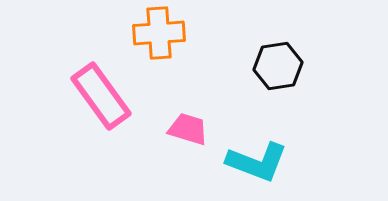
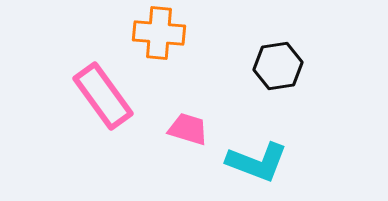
orange cross: rotated 9 degrees clockwise
pink rectangle: moved 2 px right
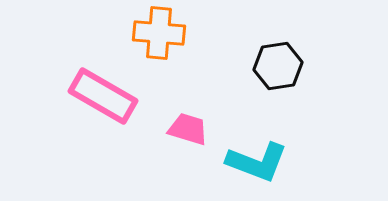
pink rectangle: rotated 24 degrees counterclockwise
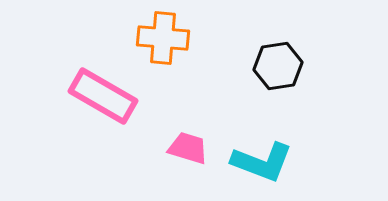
orange cross: moved 4 px right, 5 px down
pink trapezoid: moved 19 px down
cyan L-shape: moved 5 px right
